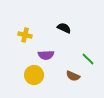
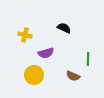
purple semicircle: moved 2 px up; rotated 14 degrees counterclockwise
green line: rotated 48 degrees clockwise
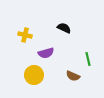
green line: rotated 16 degrees counterclockwise
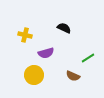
green line: moved 1 px up; rotated 72 degrees clockwise
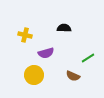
black semicircle: rotated 24 degrees counterclockwise
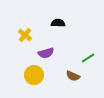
black semicircle: moved 6 px left, 5 px up
yellow cross: rotated 24 degrees clockwise
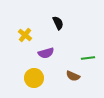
black semicircle: rotated 64 degrees clockwise
green line: rotated 24 degrees clockwise
yellow circle: moved 3 px down
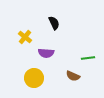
black semicircle: moved 4 px left
yellow cross: moved 2 px down
purple semicircle: rotated 21 degrees clockwise
